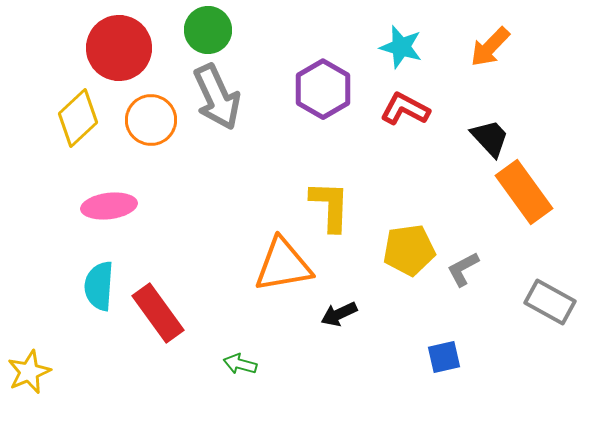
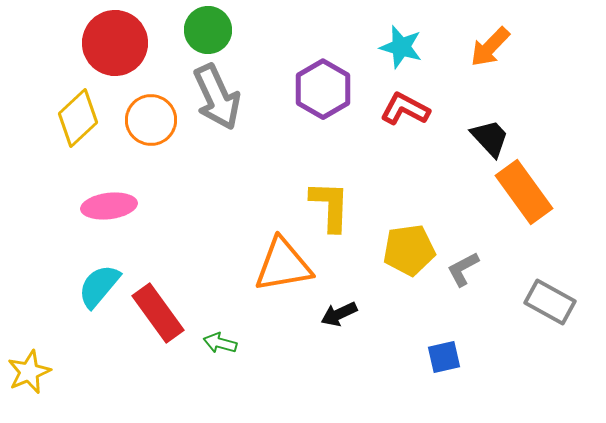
red circle: moved 4 px left, 5 px up
cyan semicircle: rotated 36 degrees clockwise
green arrow: moved 20 px left, 21 px up
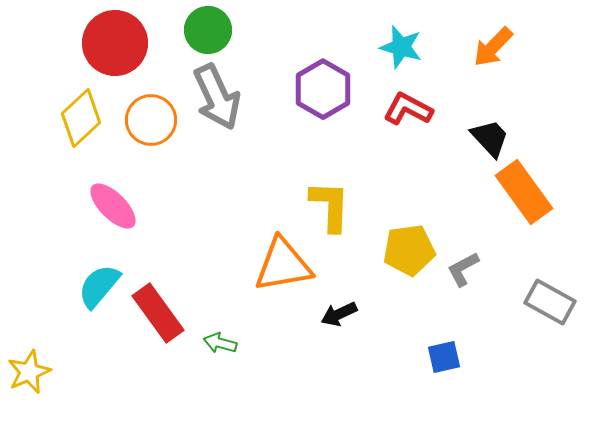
orange arrow: moved 3 px right
red L-shape: moved 3 px right
yellow diamond: moved 3 px right
pink ellipse: moved 4 px right; rotated 52 degrees clockwise
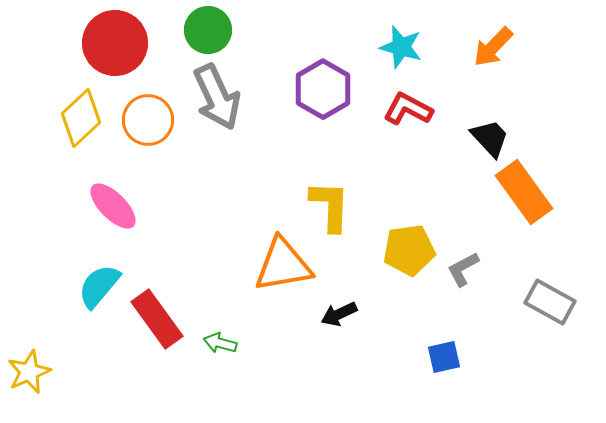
orange circle: moved 3 px left
red rectangle: moved 1 px left, 6 px down
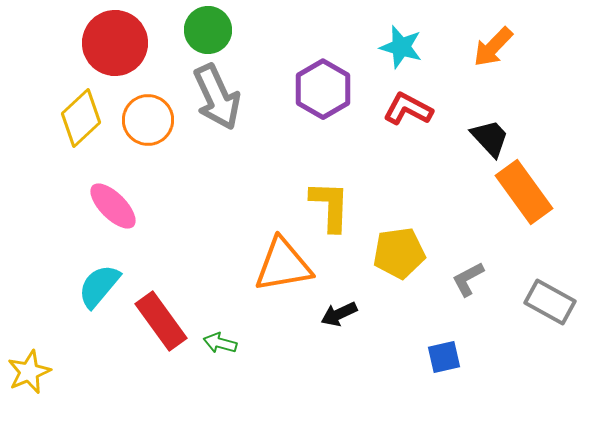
yellow pentagon: moved 10 px left, 3 px down
gray L-shape: moved 5 px right, 10 px down
red rectangle: moved 4 px right, 2 px down
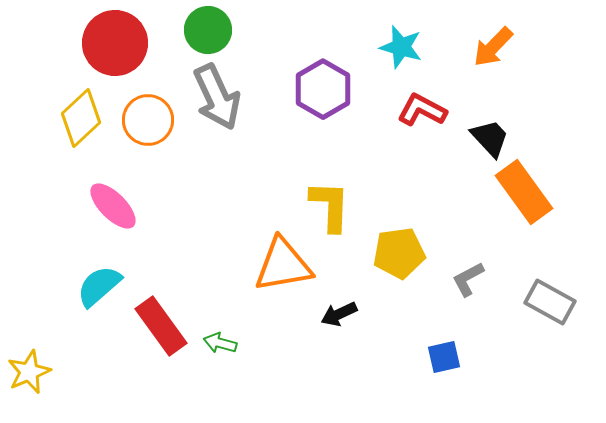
red L-shape: moved 14 px right, 1 px down
cyan semicircle: rotated 9 degrees clockwise
red rectangle: moved 5 px down
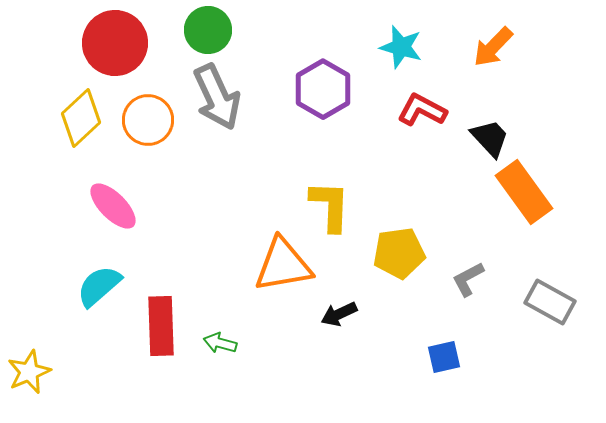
red rectangle: rotated 34 degrees clockwise
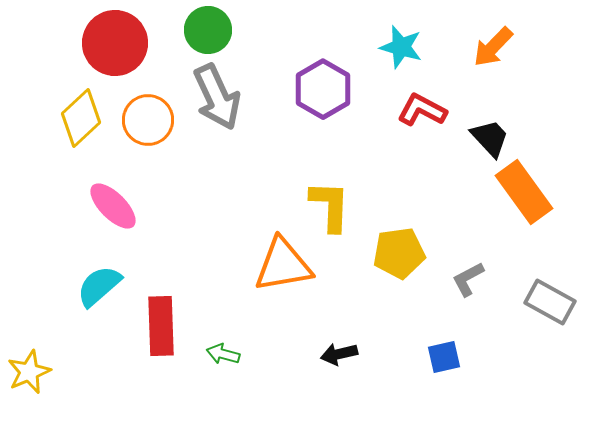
black arrow: moved 40 px down; rotated 12 degrees clockwise
green arrow: moved 3 px right, 11 px down
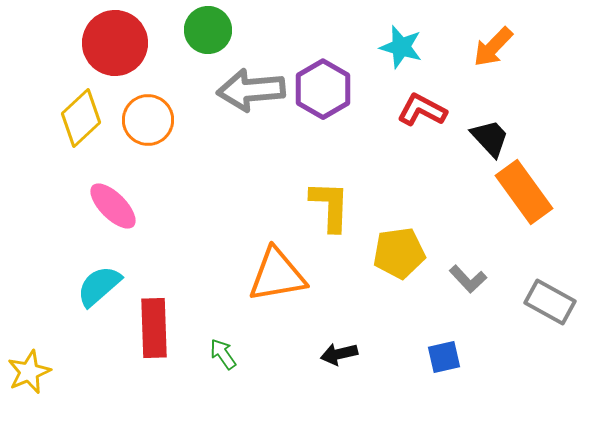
gray arrow: moved 34 px right, 7 px up; rotated 110 degrees clockwise
orange triangle: moved 6 px left, 10 px down
gray L-shape: rotated 105 degrees counterclockwise
red rectangle: moved 7 px left, 2 px down
green arrow: rotated 40 degrees clockwise
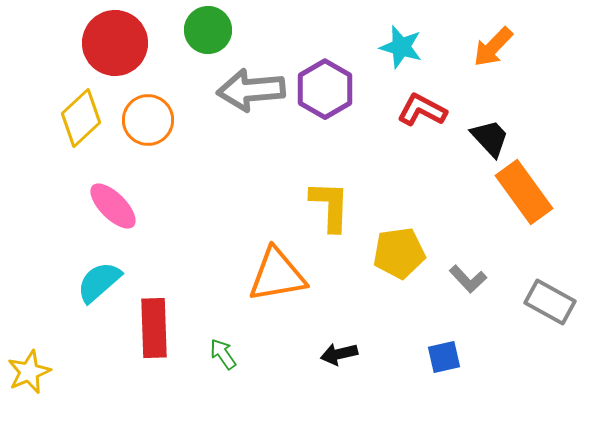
purple hexagon: moved 2 px right
cyan semicircle: moved 4 px up
